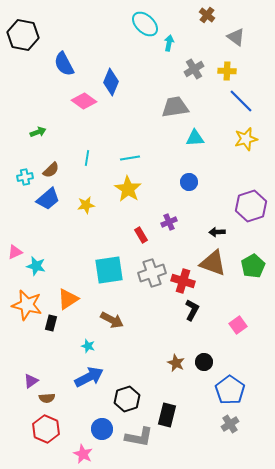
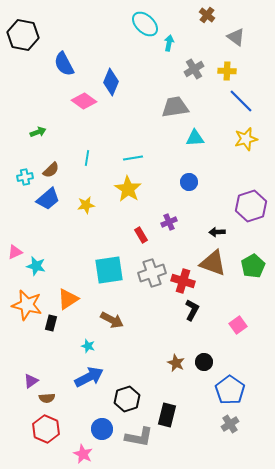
cyan line at (130, 158): moved 3 px right
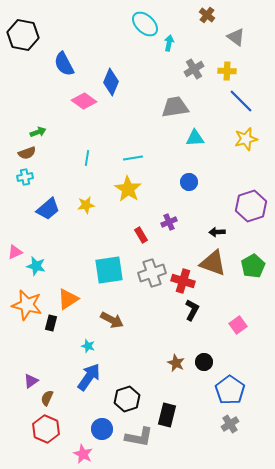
brown semicircle at (51, 170): moved 24 px left, 17 px up; rotated 24 degrees clockwise
blue trapezoid at (48, 199): moved 10 px down
blue arrow at (89, 377): rotated 28 degrees counterclockwise
brown semicircle at (47, 398): rotated 119 degrees clockwise
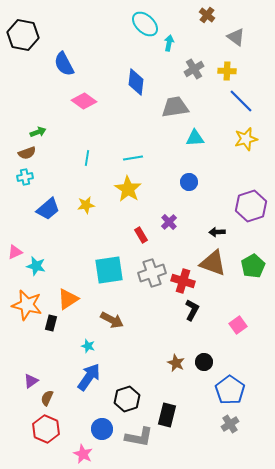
blue diamond at (111, 82): moved 25 px right; rotated 16 degrees counterclockwise
purple cross at (169, 222): rotated 21 degrees counterclockwise
